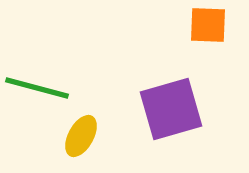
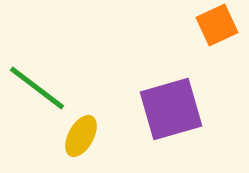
orange square: moved 9 px right; rotated 27 degrees counterclockwise
green line: rotated 22 degrees clockwise
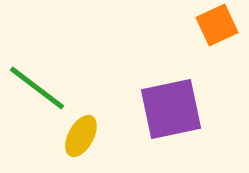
purple square: rotated 4 degrees clockwise
